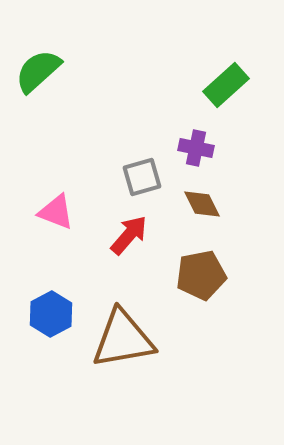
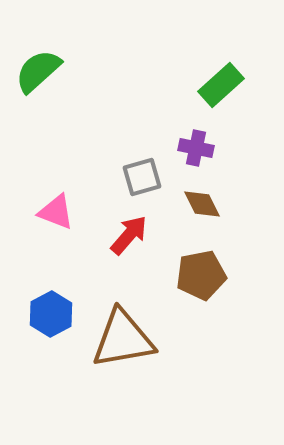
green rectangle: moved 5 px left
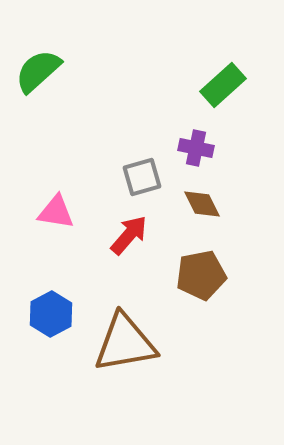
green rectangle: moved 2 px right
pink triangle: rotated 12 degrees counterclockwise
brown triangle: moved 2 px right, 4 px down
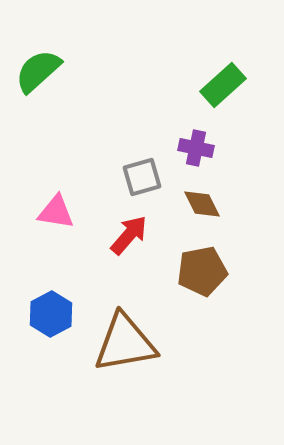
brown pentagon: moved 1 px right, 4 px up
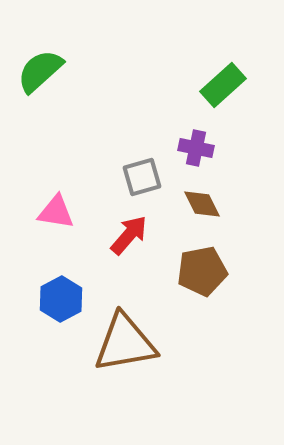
green semicircle: moved 2 px right
blue hexagon: moved 10 px right, 15 px up
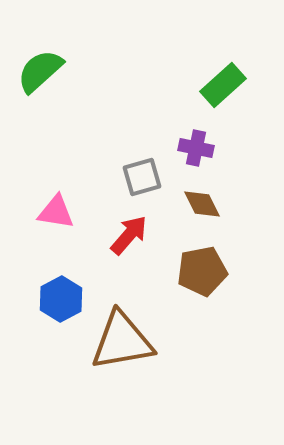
brown triangle: moved 3 px left, 2 px up
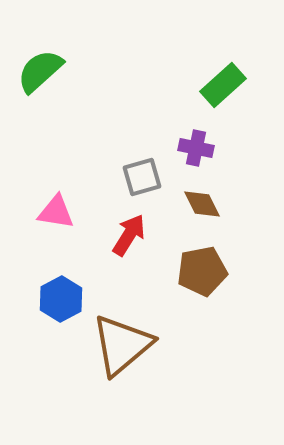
red arrow: rotated 9 degrees counterclockwise
brown triangle: moved 4 px down; rotated 30 degrees counterclockwise
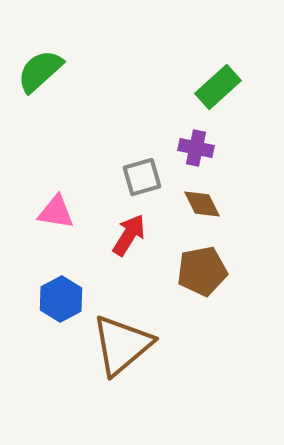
green rectangle: moved 5 px left, 2 px down
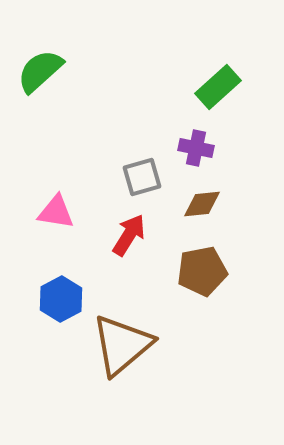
brown diamond: rotated 69 degrees counterclockwise
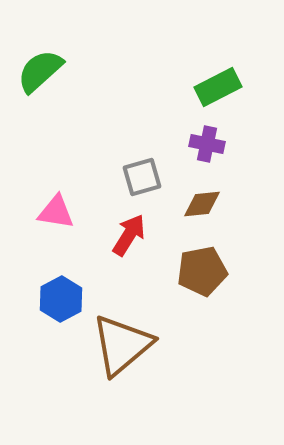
green rectangle: rotated 15 degrees clockwise
purple cross: moved 11 px right, 4 px up
